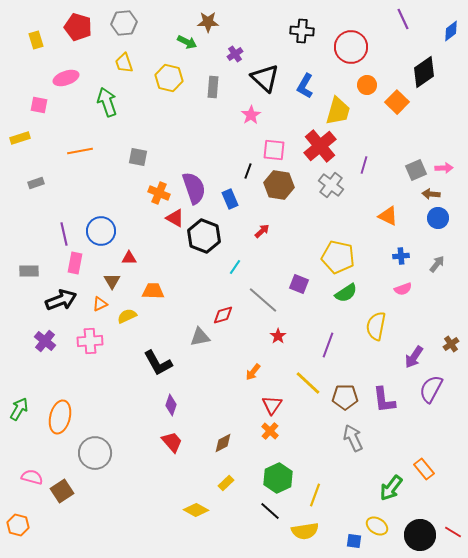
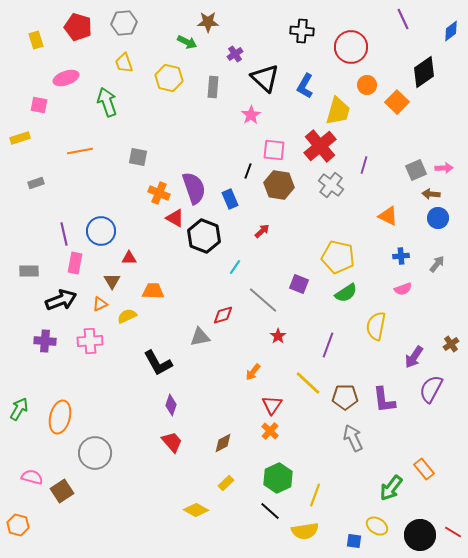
purple cross at (45, 341): rotated 35 degrees counterclockwise
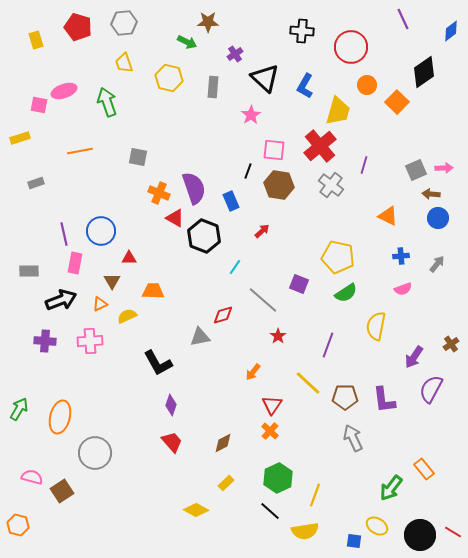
pink ellipse at (66, 78): moved 2 px left, 13 px down
blue rectangle at (230, 199): moved 1 px right, 2 px down
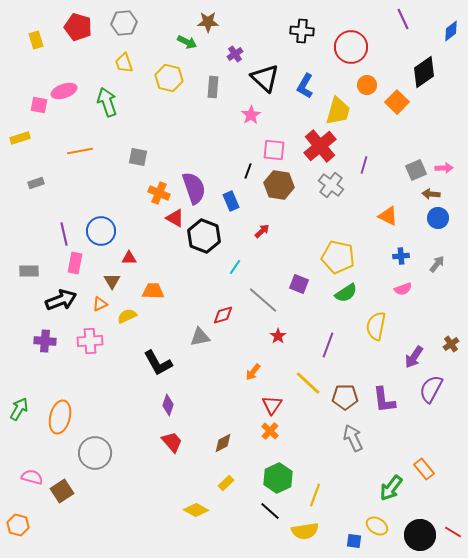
purple diamond at (171, 405): moved 3 px left
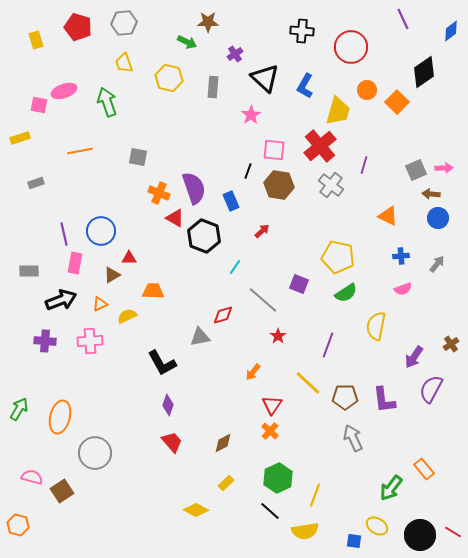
orange circle at (367, 85): moved 5 px down
brown triangle at (112, 281): moved 6 px up; rotated 30 degrees clockwise
black L-shape at (158, 363): moved 4 px right
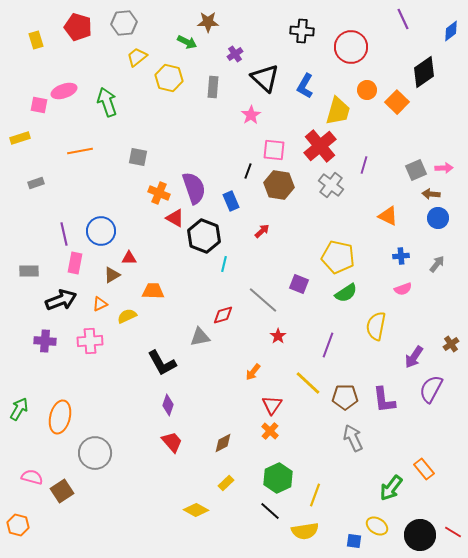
yellow trapezoid at (124, 63): moved 13 px right, 6 px up; rotated 70 degrees clockwise
cyan line at (235, 267): moved 11 px left, 3 px up; rotated 21 degrees counterclockwise
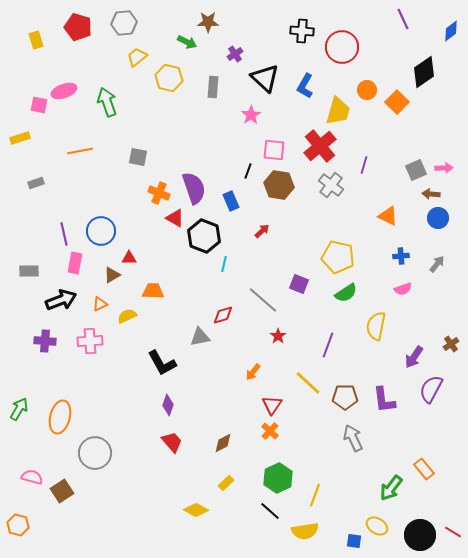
red circle at (351, 47): moved 9 px left
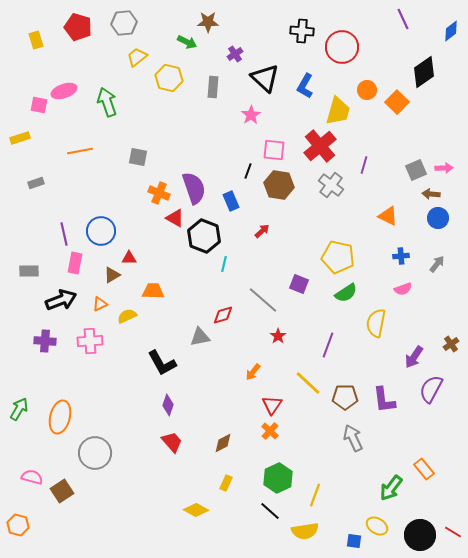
yellow semicircle at (376, 326): moved 3 px up
yellow rectangle at (226, 483): rotated 21 degrees counterclockwise
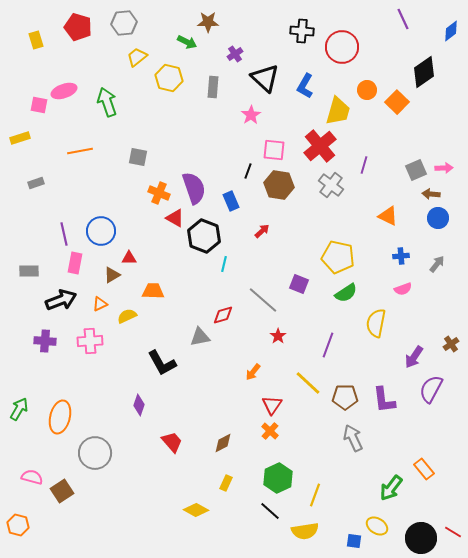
purple diamond at (168, 405): moved 29 px left
black circle at (420, 535): moved 1 px right, 3 px down
